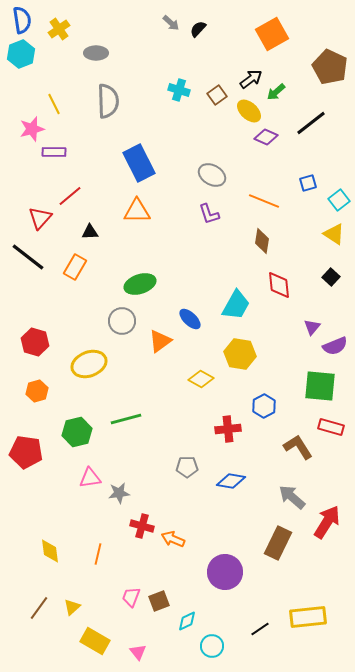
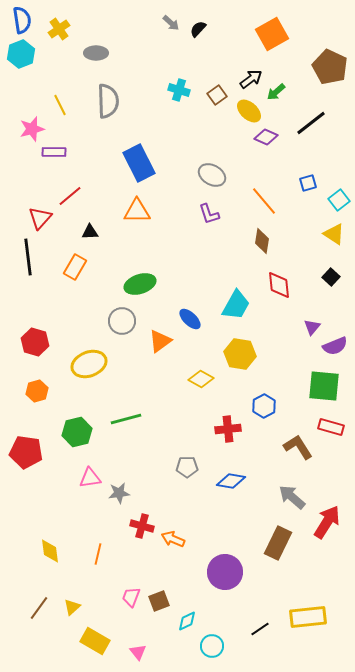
yellow line at (54, 104): moved 6 px right, 1 px down
orange line at (264, 201): rotated 28 degrees clockwise
black line at (28, 257): rotated 45 degrees clockwise
green square at (320, 386): moved 4 px right
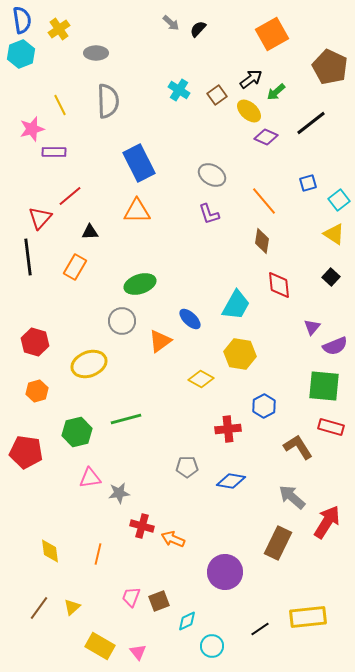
cyan cross at (179, 90): rotated 15 degrees clockwise
yellow rectangle at (95, 641): moved 5 px right, 5 px down
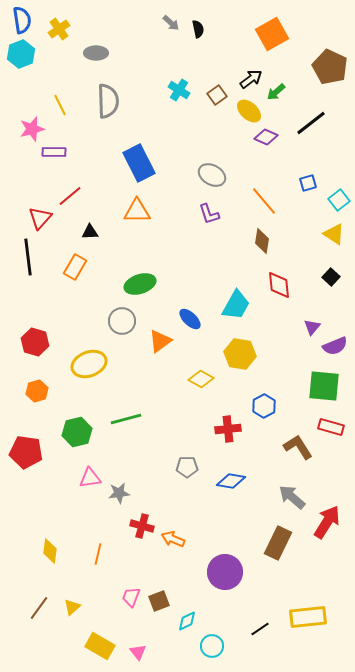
black semicircle at (198, 29): rotated 126 degrees clockwise
yellow diamond at (50, 551): rotated 15 degrees clockwise
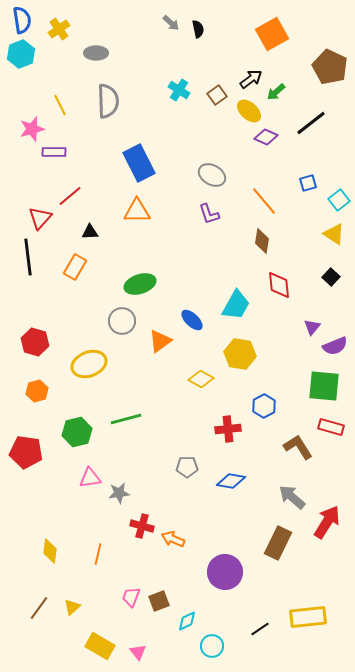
blue ellipse at (190, 319): moved 2 px right, 1 px down
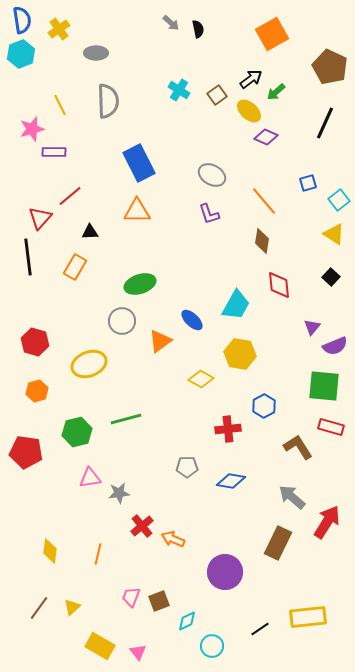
black line at (311, 123): moved 14 px right; rotated 28 degrees counterclockwise
red cross at (142, 526): rotated 35 degrees clockwise
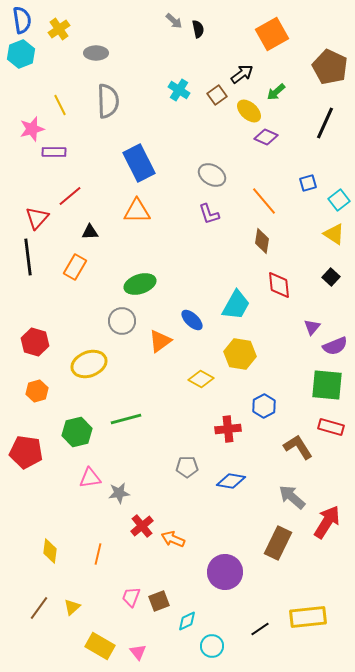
gray arrow at (171, 23): moved 3 px right, 2 px up
black arrow at (251, 79): moved 9 px left, 5 px up
red triangle at (40, 218): moved 3 px left
green square at (324, 386): moved 3 px right, 1 px up
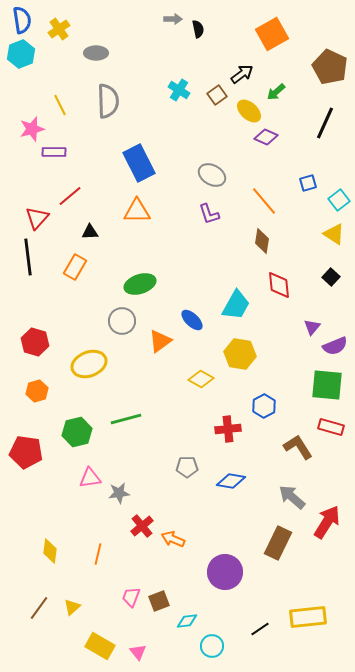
gray arrow at (174, 21): moved 1 px left, 2 px up; rotated 42 degrees counterclockwise
cyan diamond at (187, 621): rotated 20 degrees clockwise
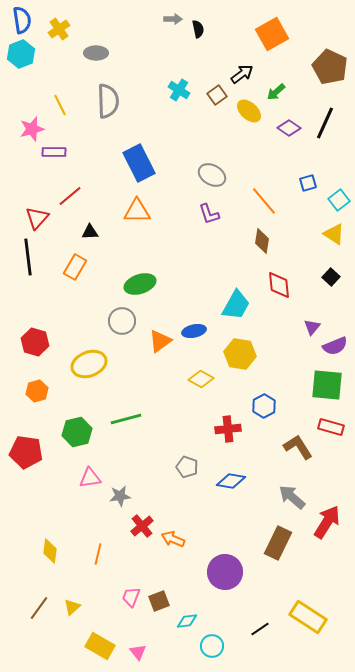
purple diamond at (266, 137): moved 23 px right, 9 px up; rotated 10 degrees clockwise
blue ellipse at (192, 320): moved 2 px right, 11 px down; rotated 55 degrees counterclockwise
gray pentagon at (187, 467): rotated 20 degrees clockwise
gray star at (119, 493): moved 1 px right, 3 px down
yellow rectangle at (308, 617): rotated 39 degrees clockwise
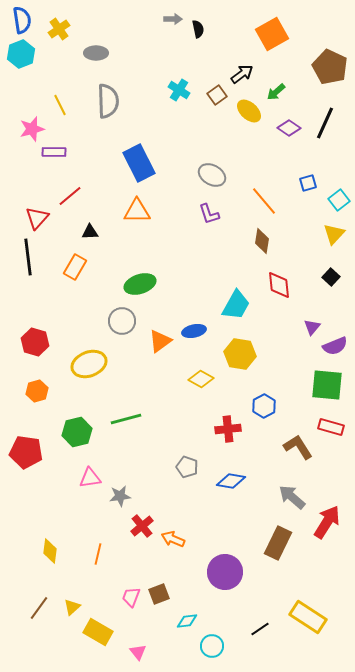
yellow triangle at (334, 234): rotated 40 degrees clockwise
brown square at (159, 601): moved 7 px up
yellow rectangle at (100, 646): moved 2 px left, 14 px up
